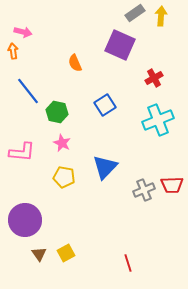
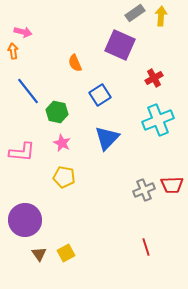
blue square: moved 5 px left, 10 px up
blue triangle: moved 2 px right, 29 px up
red line: moved 18 px right, 16 px up
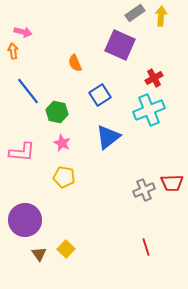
cyan cross: moved 9 px left, 10 px up
blue triangle: moved 1 px right, 1 px up; rotated 8 degrees clockwise
red trapezoid: moved 2 px up
yellow square: moved 4 px up; rotated 18 degrees counterclockwise
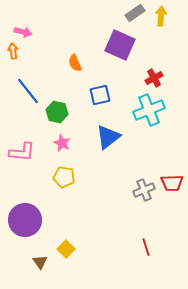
blue square: rotated 20 degrees clockwise
brown triangle: moved 1 px right, 8 px down
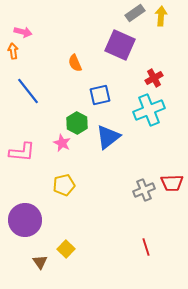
green hexagon: moved 20 px right, 11 px down; rotated 15 degrees clockwise
yellow pentagon: moved 8 px down; rotated 25 degrees counterclockwise
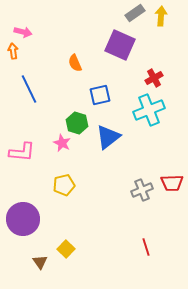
blue line: moved 1 px right, 2 px up; rotated 12 degrees clockwise
green hexagon: rotated 10 degrees counterclockwise
gray cross: moved 2 px left
purple circle: moved 2 px left, 1 px up
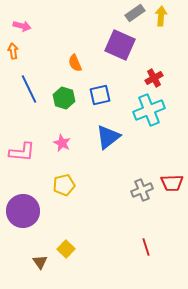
pink arrow: moved 1 px left, 6 px up
green hexagon: moved 13 px left, 25 px up
purple circle: moved 8 px up
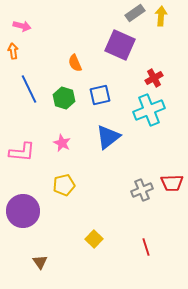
yellow square: moved 28 px right, 10 px up
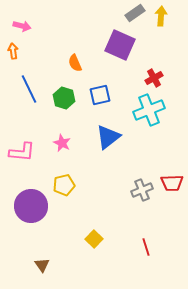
purple circle: moved 8 px right, 5 px up
brown triangle: moved 2 px right, 3 px down
